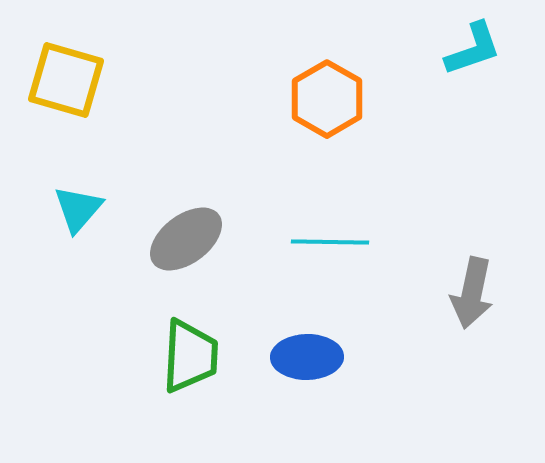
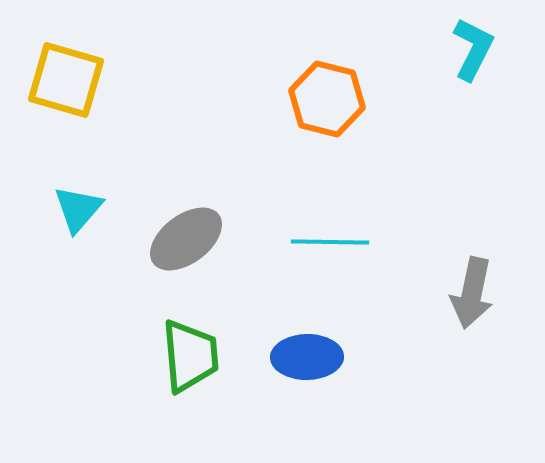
cyan L-shape: rotated 44 degrees counterclockwise
orange hexagon: rotated 16 degrees counterclockwise
green trapezoid: rotated 8 degrees counterclockwise
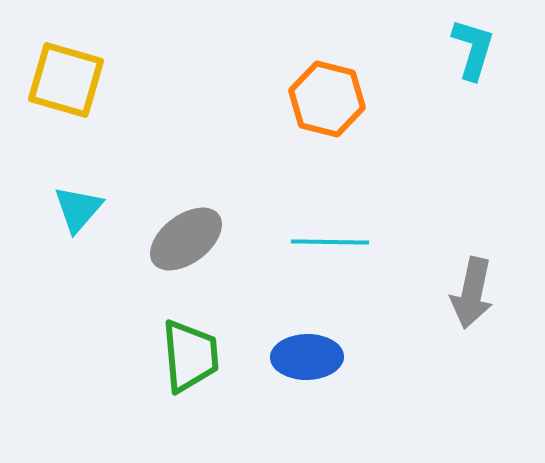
cyan L-shape: rotated 10 degrees counterclockwise
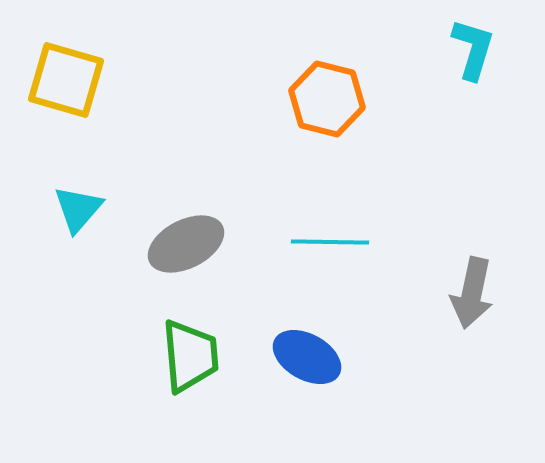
gray ellipse: moved 5 px down; rotated 10 degrees clockwise
blue ellipse: rotated 30 degrees clockwise
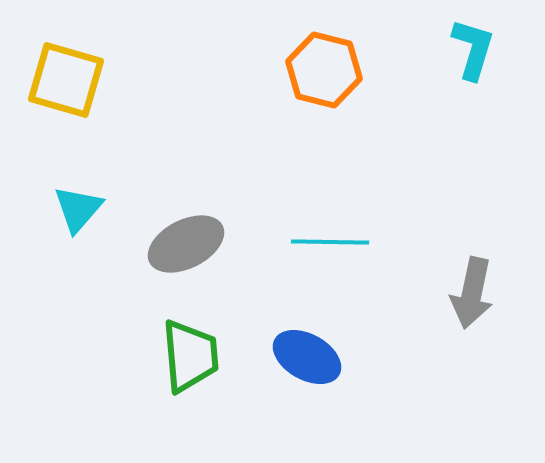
orange hexagon: moved 3 px left, 29 px up
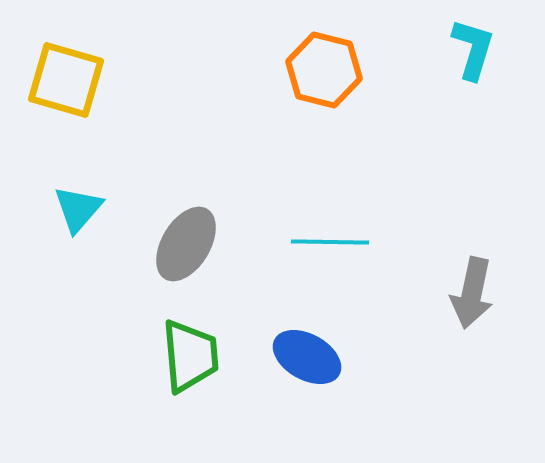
gray ellipse: rotated 32 degrees counterclockwise
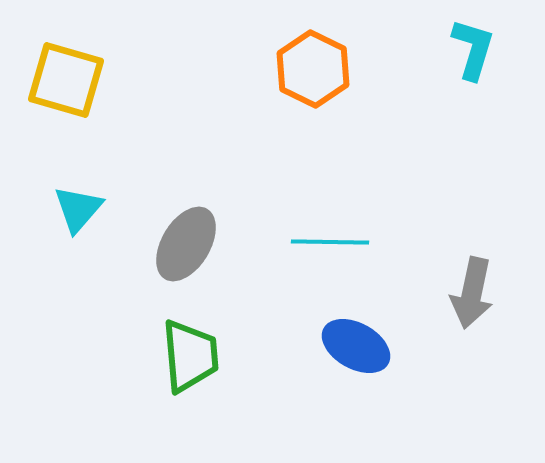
orange hexagon: moved 11 px left, 1 px up; rotated 12 degrees clockwise
blue ellipse: moved 49 px right, 11 px up
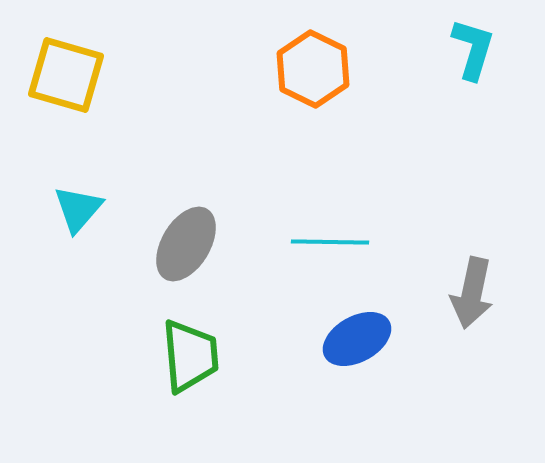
yellow square: moved 5 px up
blue ellipse: moved 1 px right, 7 px up; rotated 58 degrees counterclockwise
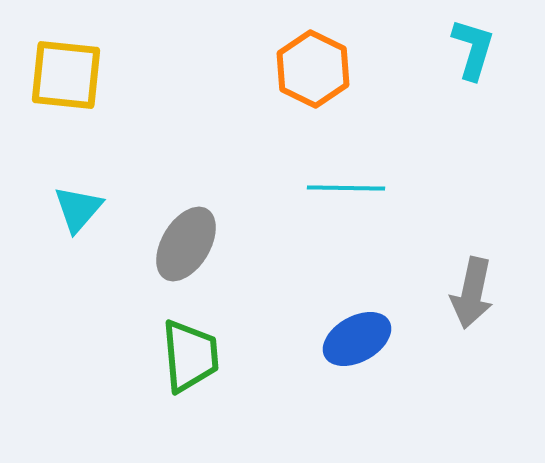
yellow square: rotated 10 degrees counterclockwise
cyan line: moved 16 px right, 54 px up
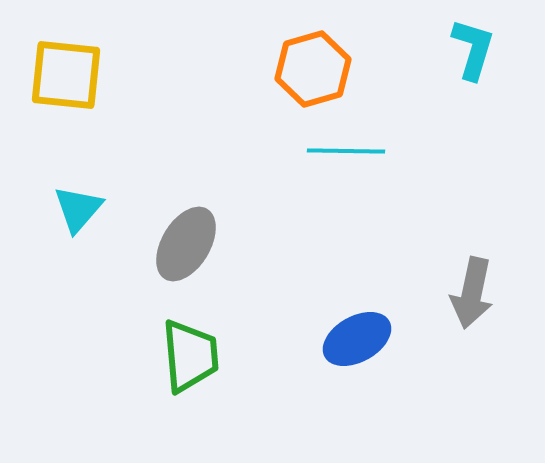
orange hexagon: rotated 18 degrees clockwise
cyan line: moved 37 px up
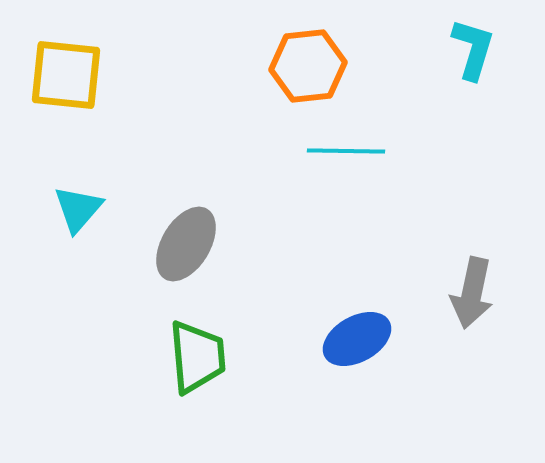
orange hexagon: moved 5 px left, 3 px up; rotated 10 degrees clockwise
green trapezoid: moved 7 px right, 1 px down
